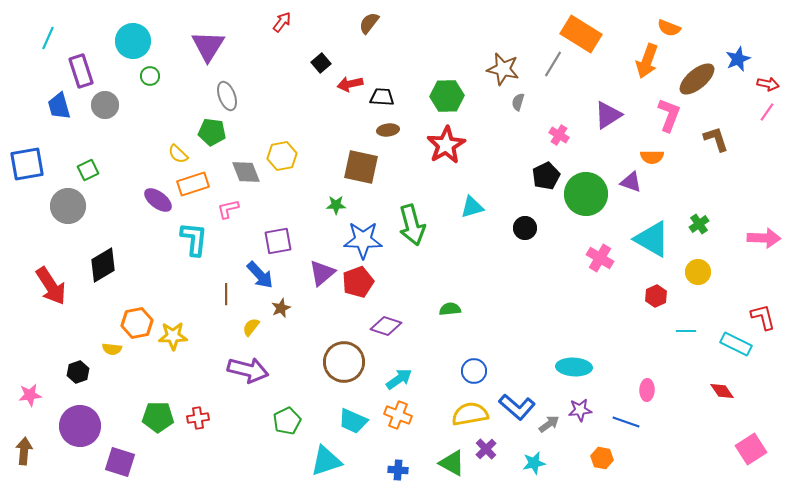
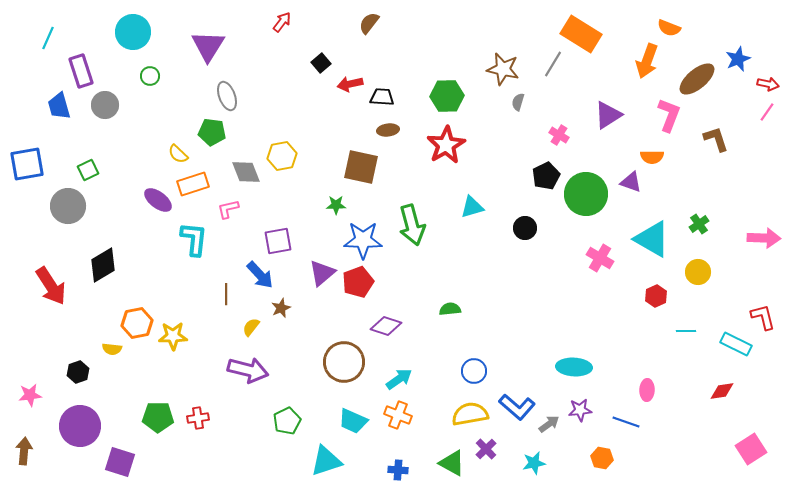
cyan circle at (133, 41): moved 9 px up
red diamond at (722, 391): rotated 65 degrees counterclockwise
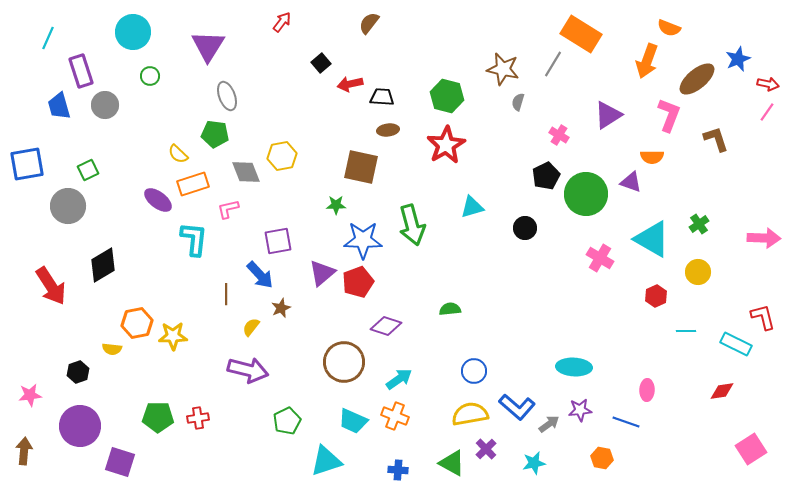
green hexagon at (447, 96): rotated 16 degrees clockwise
green pentagon at (212, 132): moved 3 px right, 2 px down
orange cross at (398, 415): moved 3 px left, 1 px down
